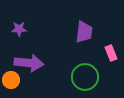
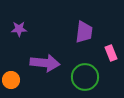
purple arrow: moved 16 px right
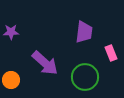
purple star: moved 8 px left, 3 px down
purple arrow: rotated 36 degrees clockwise
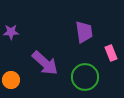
purple trapezoid: rotated 15 degrees counterclockwise
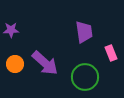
purple star: moved 2 px up
orange circle: moved 4 px right, 16 px up
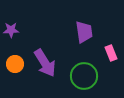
purple arrow: rotated 16 degrees clockwise
green circle: moved 1 px left, 1 px up
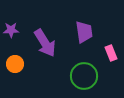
purple arrow: moved 20 px up
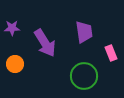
purple star: moved 1 px right, 2 px up
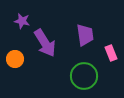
purple star: moved 10 px right, 7 px up; rotated 14 degrees clockwise
purple trapezoid: moved 1 px right, 3 px down
orange circle: moved 5 px up
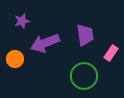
purple star: rotated 28 degrees counterclockwise
purple arrow: rotated 100 degrees clockwise
pink rectangle: rotated 56 degrees clockwise
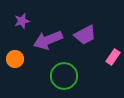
purple trapezoid: rotated 70 degrees clockwise
purple arrow: moved 3 px right, 3 px up
pink rectangle: moved 2 px right, 4 px down
green circle: moved 20 px left
